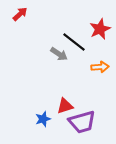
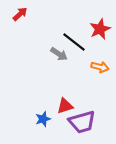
orange arrow: rotated 18 degrees clockwise
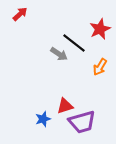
black line: moved 1 px down
orange arrow: rotated 108 degrees clockwise
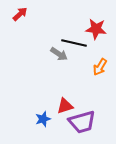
red star: moved 4 px left; rotated 30 degrees clockwise
black line: rotated 25 degrees counterclockwise
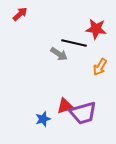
purple trapezoid: moved 1 px right, 9 px up
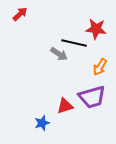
purple trapezoid: moved 9 px right, 16 px up
blue star: moved 1 px left, 4 px down
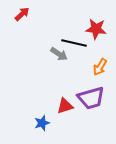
red arrow: moved 2 px right
purple trapezoid: moved 1 px left, 1 px down
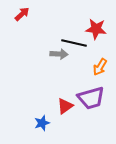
gray arrow: rotated 30 degrees counterclockwise
red triangle: rotated 18 degrees counterclockwise
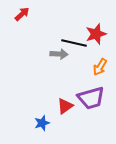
red star: moved 5 px down; rotated 25 degrees counterclockwise
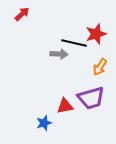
red triangle: rotated 24 degrees clockwise
blue star: moved 2 px right
